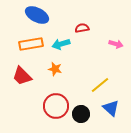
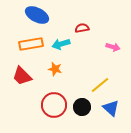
pink arrow: moved 3 px left, 3 px down
red circle: moved 2 px left, 1 px up
black circle: moved 1 px right, 7 px up
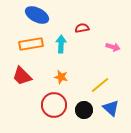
cyan arrow: rotated 108 degrees clockwise
orange star: moved 6 px right, 8 px down
black circle: moved 2 px right, 3 px down
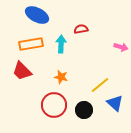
red semicircle: moved 1 px left, 1 px down
pink arrow: moved 8 px right
red trapezoid: moved 5 px up
blue triangle: moved 4 px right, 5 px up
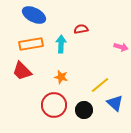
blue ellipse: moved 3 px left
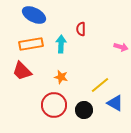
red semicircle: rotated 80 degrees counterclockwise
blue triangle: rotated 12 degrees counterclockwise
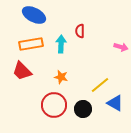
red semicircle: moved 1 px left, 2 px down
black circle: moved 1 px left, 1 px up
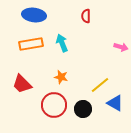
blue ellipse: rotated 20 degrees counterclockwise
red semicircle: moved 6 px right, 15 px up
cyan arrow: moved 1 px right, 1 px up; rotated 24 degrees counterclockwise
red trapezoid: moved 13 px down
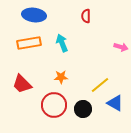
orange rectangle: moved 2 px left, 1 px up
orange star: rotated 16 degrees counterclockwise
